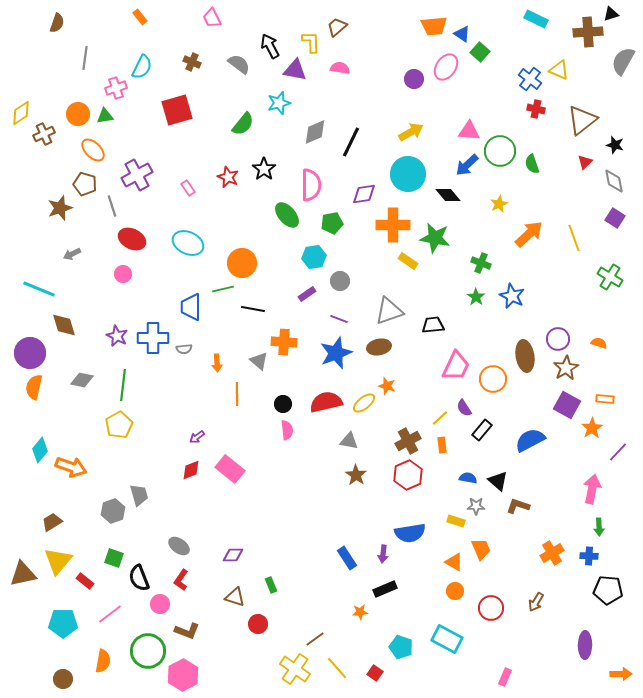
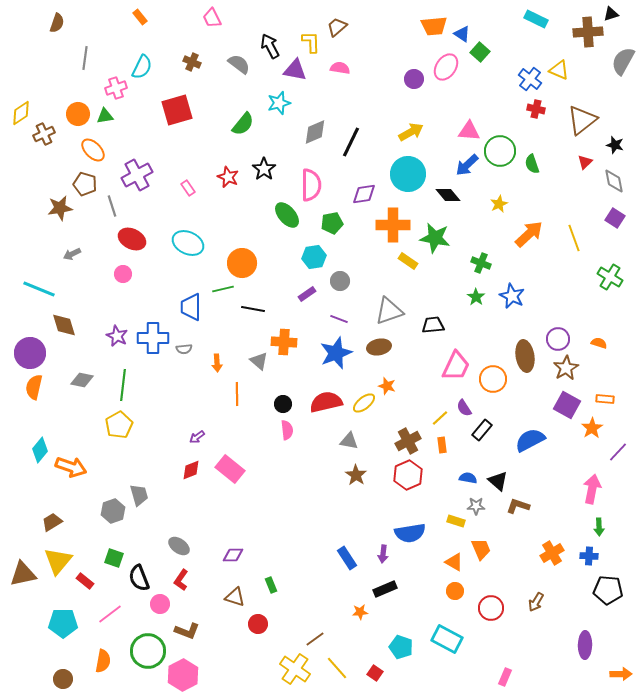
brown star at (60, 208): rotated 10 degrees clockwise
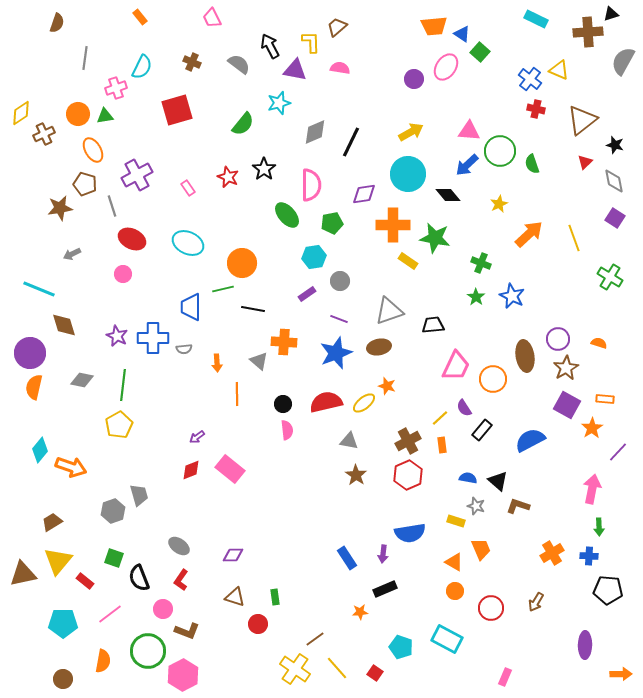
orange ellipse at (93, 150): rotated 15 degrees clockwise
gray star at (476, 506): rotated 18 degrees clockwise
green rectangle at (271, 585): moved 4 px right, 12 px down; rotated 14 degrees clockwise
pink circle at (160, 604): moved 3 px right, 5 px down
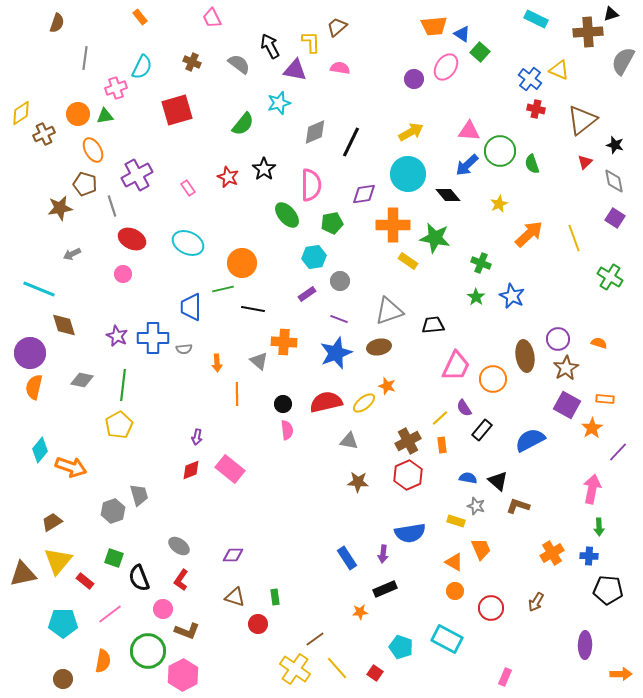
purple arrow at (197, 437): rotated 42 degrees counterclockwise
brown star at (356, 475): moved 2 px right, 7 px down; rotated 30 degrees counterclockwise
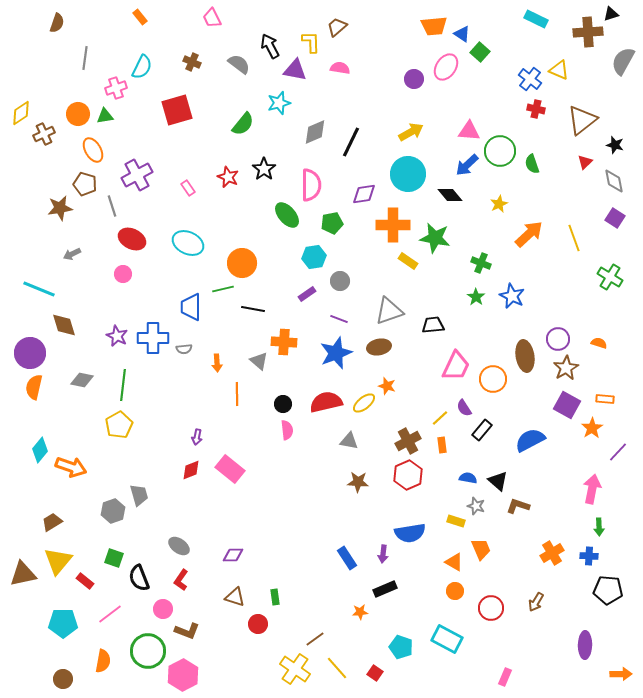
black diamond at (448, 195): moved 2 px right
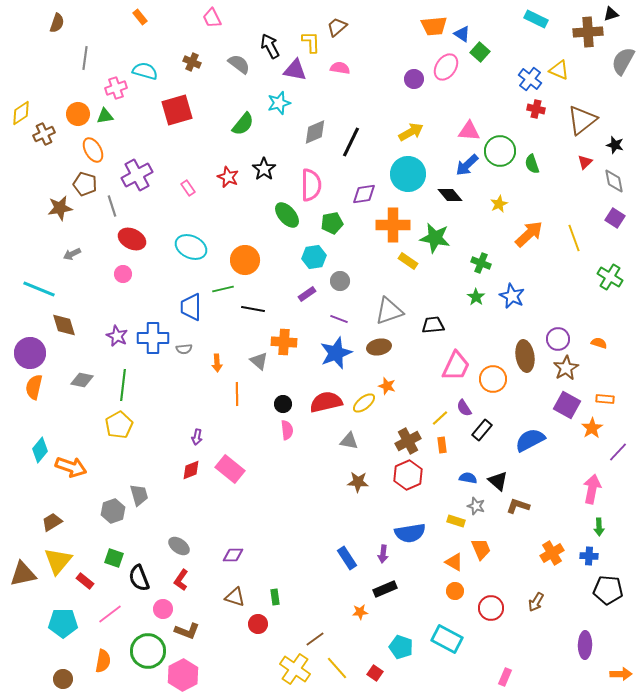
cyan semicircle at (142, 67): moved 3 px right, 4 px down; rotated 100 degrees counterclockwise
cyan ellipse at (188, 243): moved 3 px right, 4 px down
orange circle at (242, 263): moved 3 px right, 3 px up
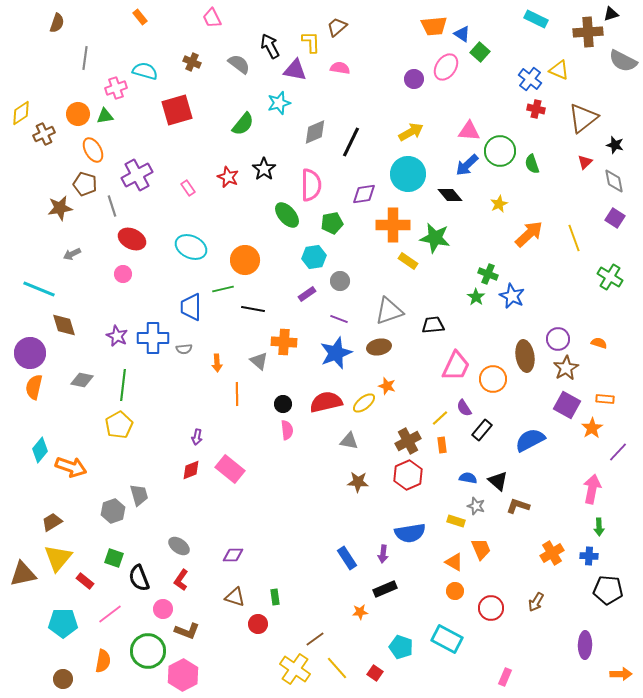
gray semicircle at (623, 61): rotated 92 degrees counterclockwise
brown triangle at (582, 120): moved 1 px right, 2 px up
green cross at (481, 263): moved 7 px right, 11 px down
yellow triangle at (58, 561): moved 3 px up
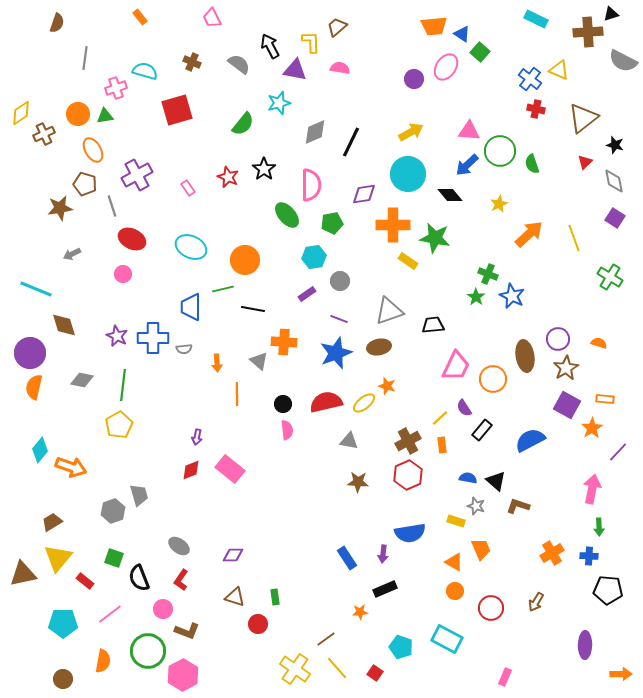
cyan line at (39, 289): moved 3 px left
black triangle at (498, 481): moved 2 px left
brown line at (315, 639): moved 11 px right
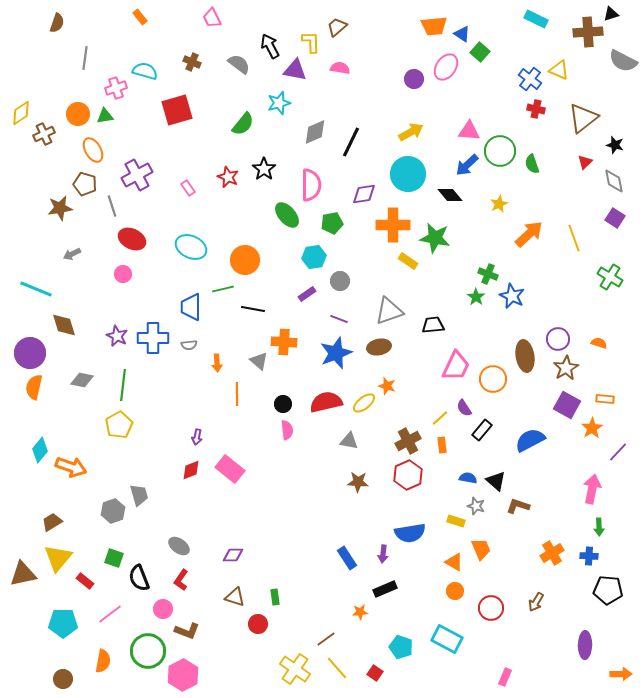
gray semicircle at (184, 349): moved 5 px right, 4 px up
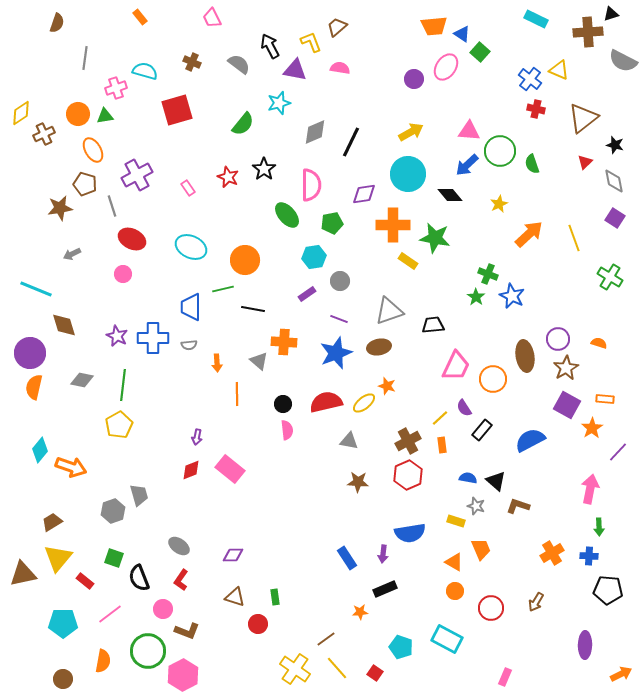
yellow L-shape at (311, 42): rotated 20 degrees counterclockwise
pink arrow at (592, 489): moved 2 px left
orange arrow at (621, 674): rotated 25 degrees counterclockwise
